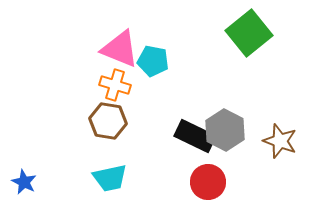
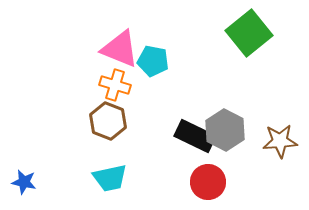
brown hexagon: rotated 12 degrees clockwise
brown star: rotated 24 degrees counterclockwise
blue star: rotated 15 degrees counterclockwise
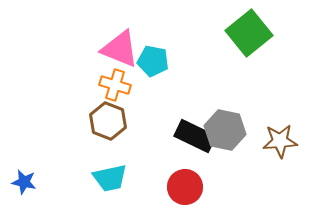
gray hexagon: rotated 15 degrees counterclockwise
red circle: moved 23 px left, 5 px down
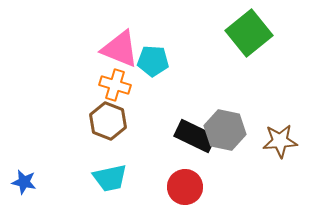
cyan pentagon: rotated 8 degrees counterclockwise
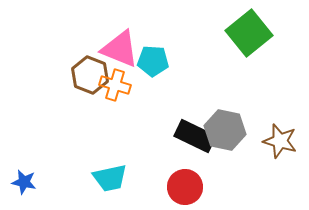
brown hexagon: moved 18 px left, 46 px up
brown star: rotated 20 degrees clockwise
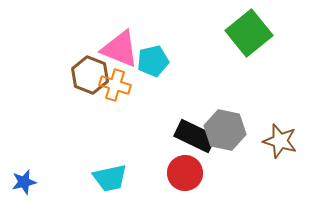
cyan pentagon: rotated 16 degrees counterclockwise
blue star: rotated 25 degrees counterclockwise
red circle: moved 14 px up
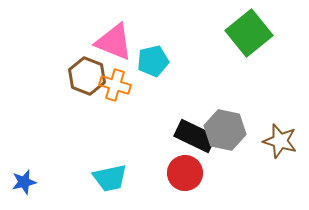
pink triangle: moved 6 px left, 7 px up
brown hexagon: moved 3 px left, 1 px down
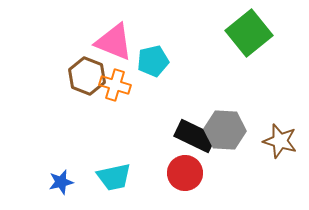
gray hexagon: rotated 9 degrees counterclockwise
cyan trapezoid: moved 4 px right, 1 px up
blue star: moved 37 px right
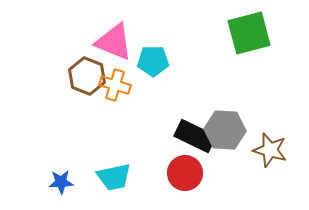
green square: rotated 24 degrees clockwise
cyan pentagon: rotated 12 degrees clockwise
brown star: moved 10 px left, 9 px down
blue star: rotated 10 degrees clockwise
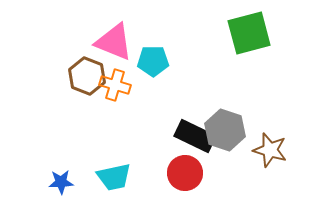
gray hexagon: rotated 15 degrees clockwise
